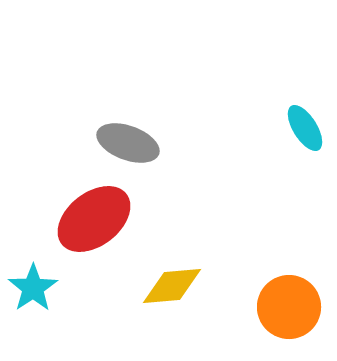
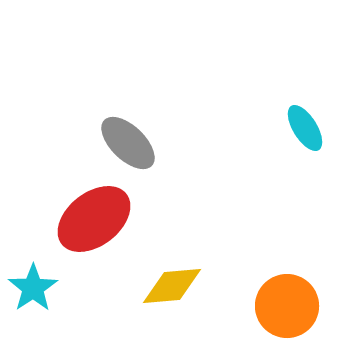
gray ellipse: rotated 24 degrees clockwise
orange circle: moved 2 px left, 1 px up
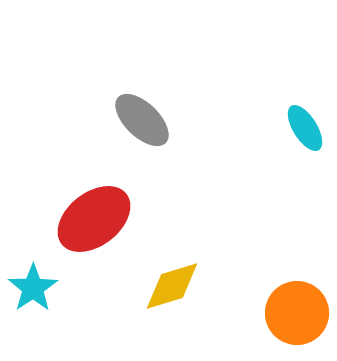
gray ellipse: moved 14 px right, 23 px up
yellow diamond: rotated 12 degrees counterclockwise
orange circle: moved 10 px right, 7 px down
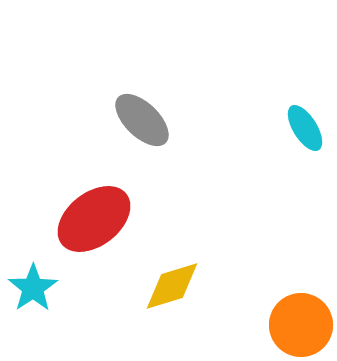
orange circle: moved 4 px right, 12 px down
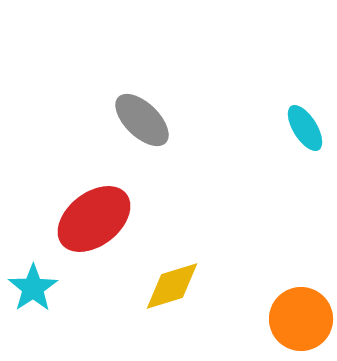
orange circle: moved 6 px up
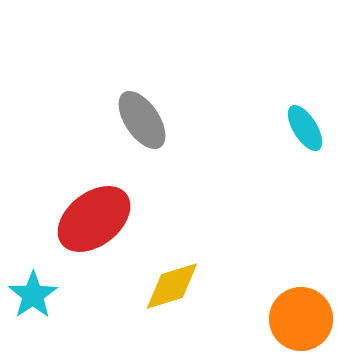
gray ellipse: rotated 12 degrees clockwise
cyan star: moved 7 px down
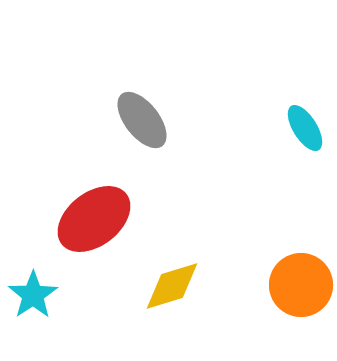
gray ellipse: rotated 4 degrees counterclockwise
orange circle: moved 34 px up
